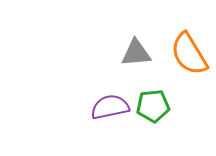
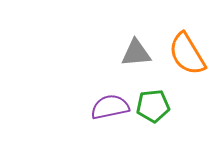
orange semicircle: moved 2 px left
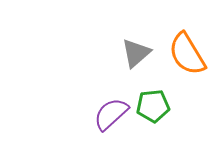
gray triangle: rotated 36 degrees counterclockwise
purple semicircle: moved 1 px right, 7 px down; rotated 30 degrees counterclockwise
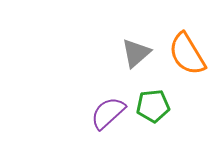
purple semicircle: moved 3 px left, 1 px up
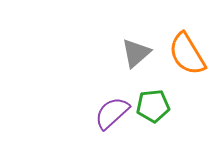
purple semicircle: moved 4 px right
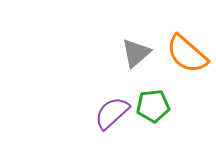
orange semicircle: rotated 18 degrees counterclockwise
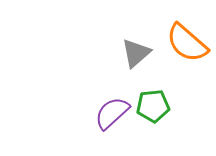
orange semicircle: moved 11 px up
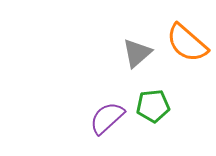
gray triangle: moved 1 px right
purple semicircle: moved 5 px left, 5 px down
